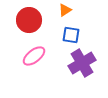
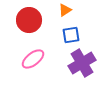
blue square: rotated 18 degrees counterclockwise
pink ellipse: moved 1 px left, 3 px down
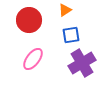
pink ellipse: rotated 15 degrees counterclockwise
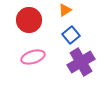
blue square: rotated 30 degrees counterclockwise
pink ellipse: moved 2 px up; rotated 35 degrees clockwise
purple cross: moved 1 px left, 1 px up
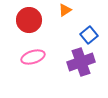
blue square: moved 18 px right
purple cross: rotated 12 degrees clockwise
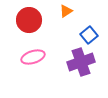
orange triangle: moved 1 px right, 1 px down
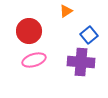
red circle: moved 11 px down
pink ellipse: moved 1 px right, 3 px down
purple cross: rotated 24 degrees clockwise
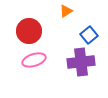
purple cross: rotated 12 degrees counterclockwise
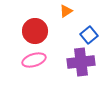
red circle: moved 6 px right
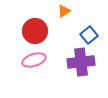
orange triangle: moved 2 px left
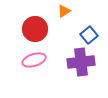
red circle: moved 2 px up
